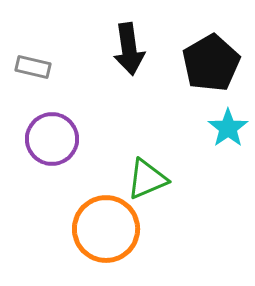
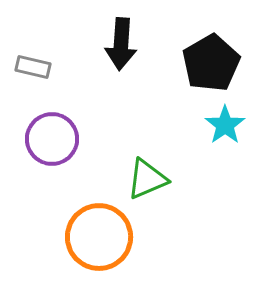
black arrow: moved 8 px left, 5 px up; rotated 12 degrees clockwise
cyan star: moved 3 px left, 3 px up
orange circle: moved 7 px left, 8 px down
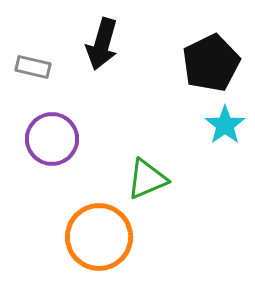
black arrow: moved 19 px left; rotated 12 degrees clockwise
black pentagon: rotated 4 degrees clockwise
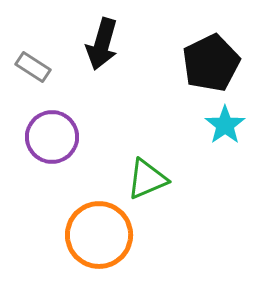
gray rectangle: rotated 20 degrees clockwise
purple circle: moved 2 px up
orange circle: moved 2 px up
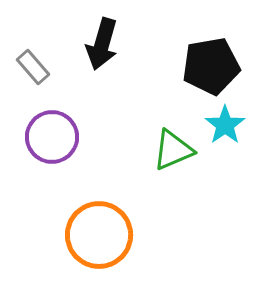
black pentagon: moved 3 px down; rotated 16 degrees clockwise
gray rectangle: rotated 16 degrees clockwise
green triangle: moved 26 px right, 29 px up
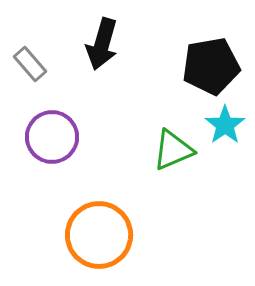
gray rectangle: moved 3 px left, 3 px up
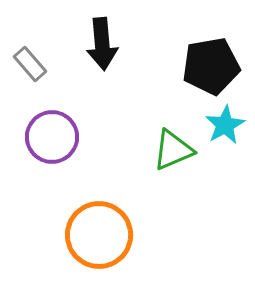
black arrow: rotated 21 degrees counterclockwise
cyan star: rotated 6 degrees clockwise
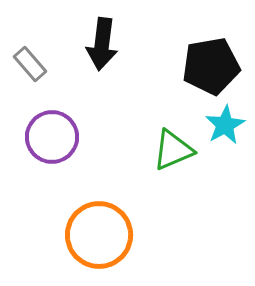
black arrow: rotated 12 degrees clockwise
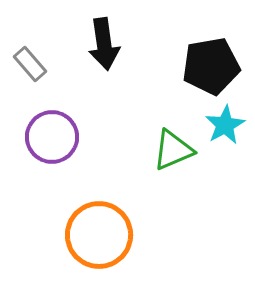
black arrow: moved 2 px right; rotated 15 degrees counterclockwise
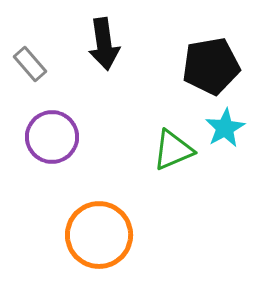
cyan star: moved 3 px down
